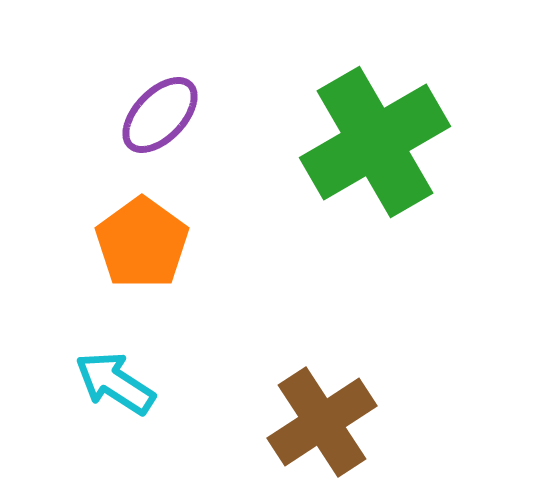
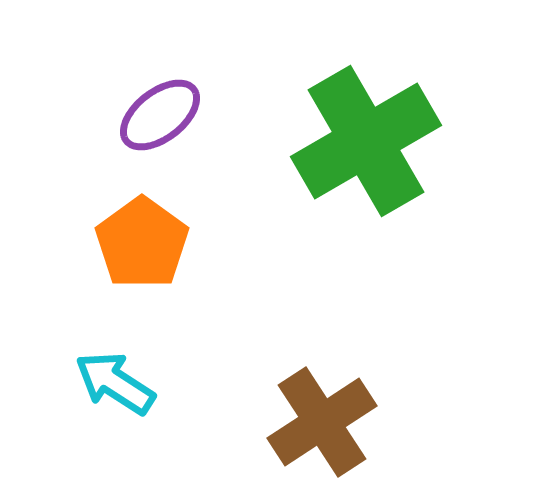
purple ellipse: rotated 8 degrees clockwise
green cross: moved 9 px left, 1 px up
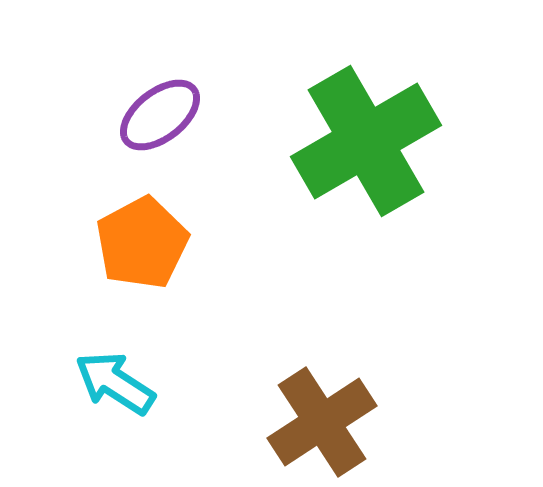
orange pentagon: rotated 8 degrees clockwise
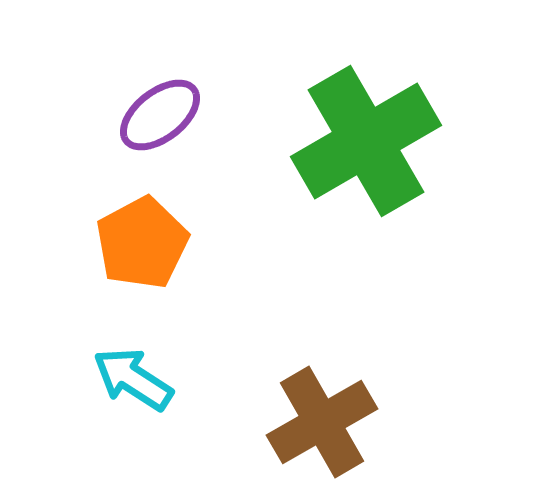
cyan arrow: moved 18 px right, 4 px up
brown cross: rotated 3 degrees clockwise
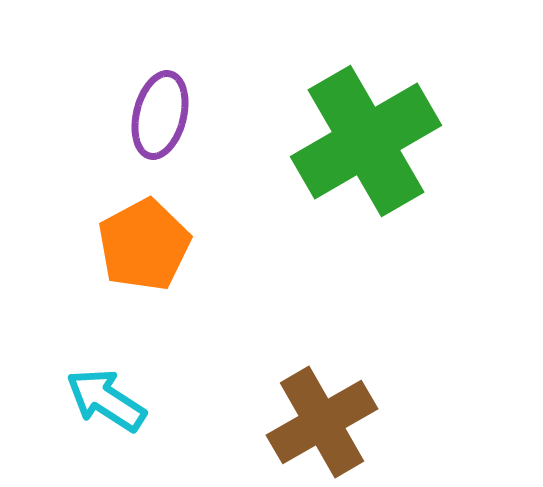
purple ellipse: rotated 38 degrees counterclockwise
orange pentagon: moved 2 px right, 2 px down
cyan arrow: moved 27 px left, 21 px down
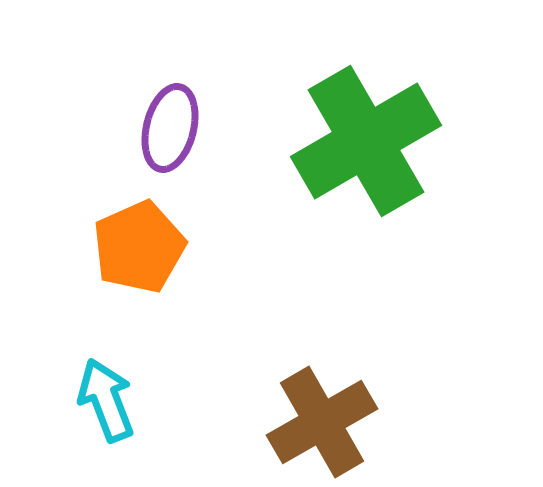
purple ellipse: moved 10 px right, 13 px down
orange pentagon: moved 5 px left, 2 px down; rotated 4 degrees clockwise
cyan arrow: rotated 36 degrees clockwise
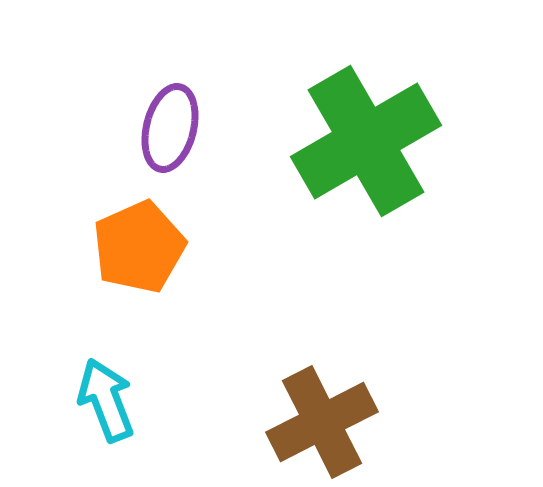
brown cross: rotated 3 degrees clockwise
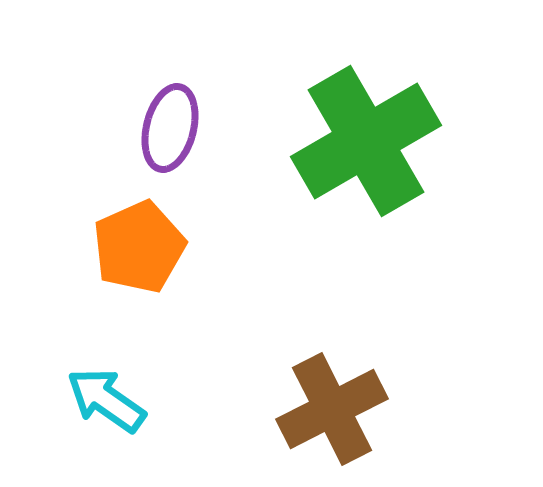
cyan arrow: rotated 34 degrees counterclockwise
brown cross: moved 10 px right, 13 px up
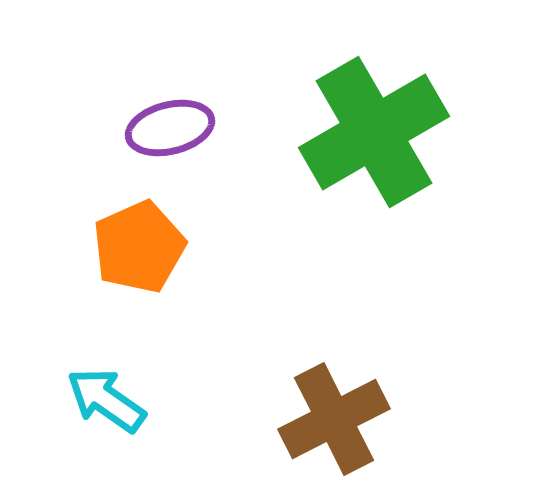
purple ellipse: rotated 62 degrees clockwise
green cross: moved 8 px right, 9 px up
brown cross: moved 2 px right, 10 px down
